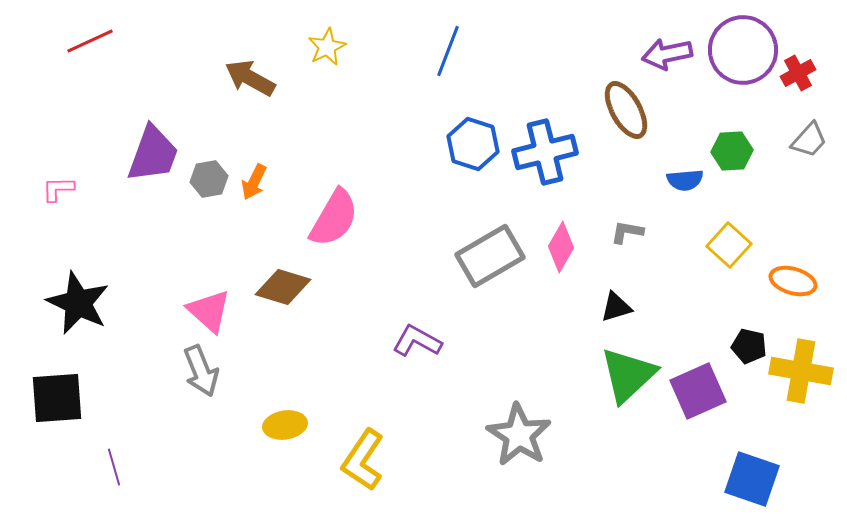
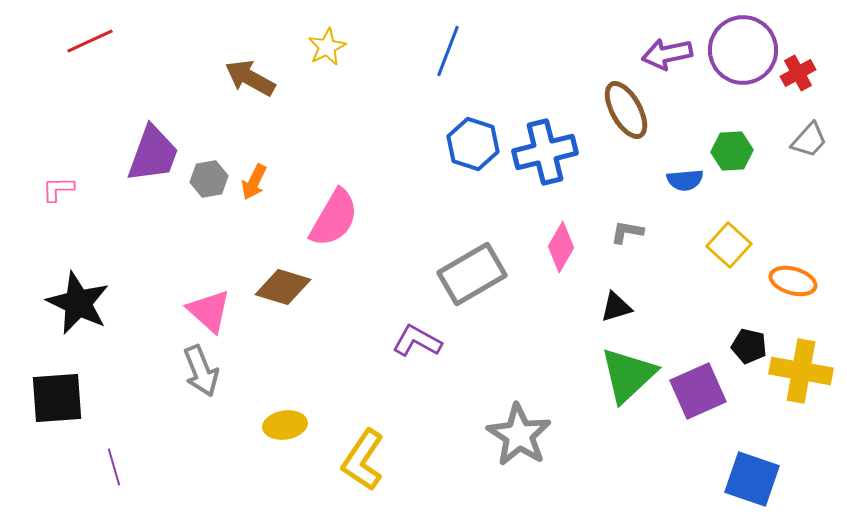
gray rectangle: moved 18 px left, 18 px down
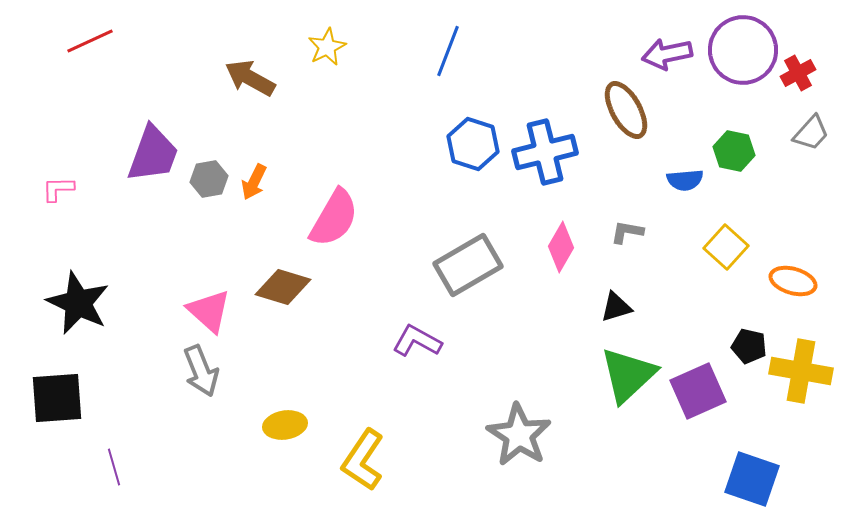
gray trapezoid: moved 2 px right, 7 px up
green hexagon: moved 2 px right; rotated 15 degrees clockwise
yellow square: moved 3 px left, 2 px down
gray rectangle: moved 4 px left, 9 px up
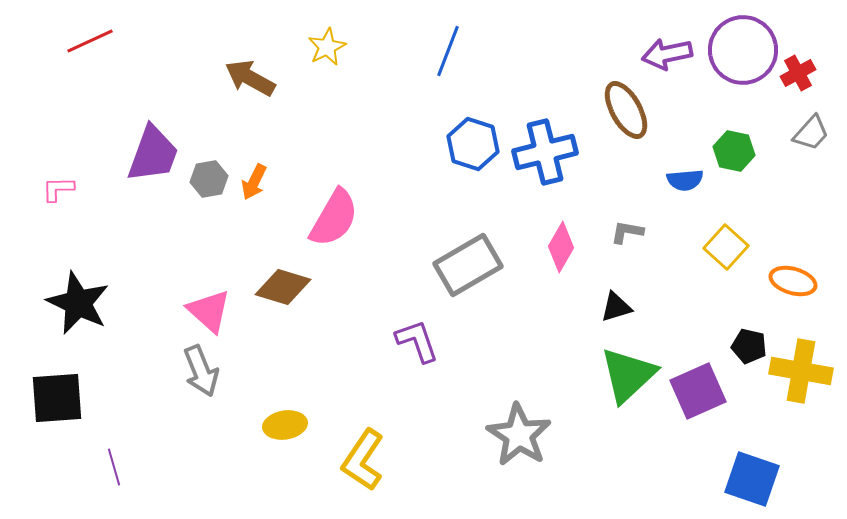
purple L-shape: rotated 42 degrees clockwise
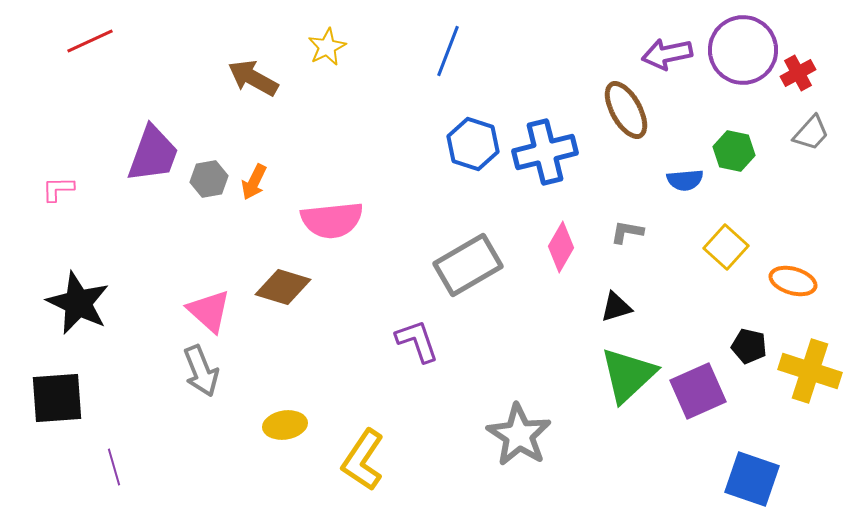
brown arrow: moved 3 px right
pink semicircle: moved 2 px left, 2 px down; rotated 54 degrees clockwise
yellow cross: moved 9 px right; rotated 8 degrees clockwise
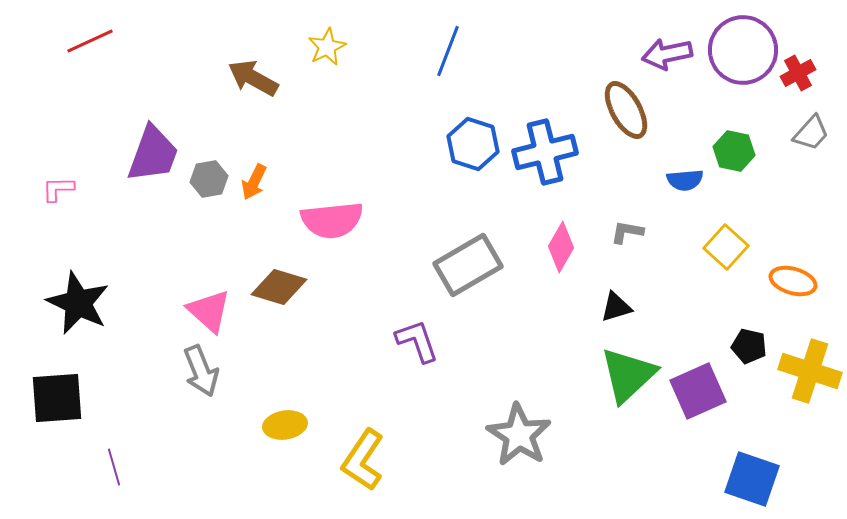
brown diamond: moved 4 px left
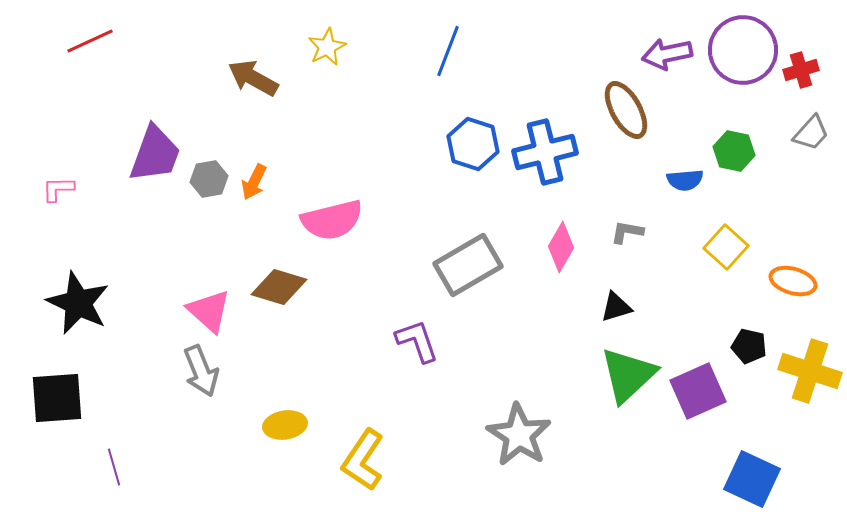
red cross: moved 3 px right, 3 px up; rotated 12 degrees clockwise
purple trapezoid: moved 2 px right
pink semicircle: rotated 8 degrees counterclockwise
blue square: rotated 6 degrees clockwise
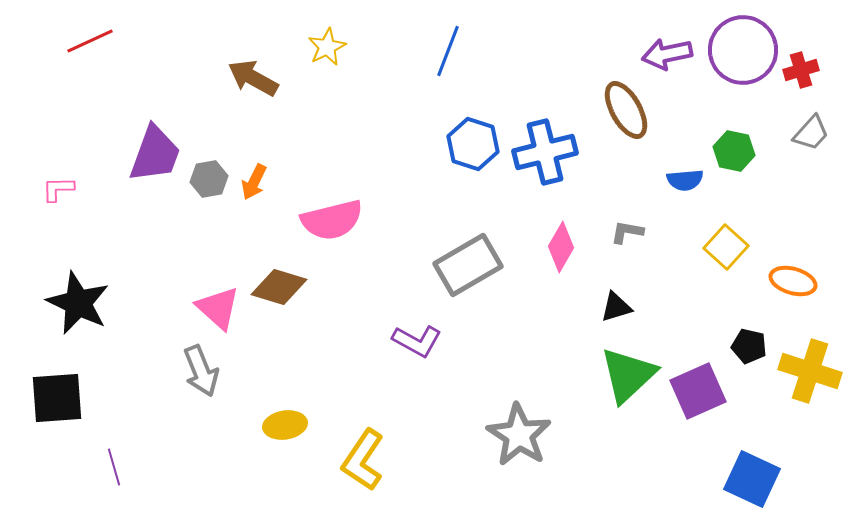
pink triangle: moved 9 px right, 3 px up
purple L-shape: rotated 138 degrees clockwise
